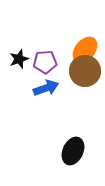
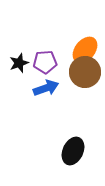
black star: moved 4 px down
brown circle: moved 1 px down
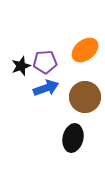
orange ellipse: rotated 12 degrees clockwise
black star: moved 2 px right, 3 px down
brown circle: moved 25 px down
black ellipse: moved 13 px up; rotated 12 degrees counterclockwise
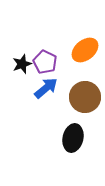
purple pentagon: rotated 30 degrees clockwise
black star: moved 1 px right, 2 px up
blue arrow: rotated 20 degrees counterclockwise
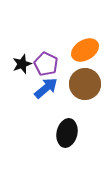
orange ellipse: rotated 8 degrees clockwise
purple pentagon: moved 1 px right, 2 px down
brown circle: moved 13 px up
black ellipse: moved 6 px left, 5 px up
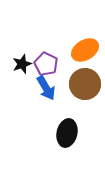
blue arrow: rotated 100 degrees clockwise
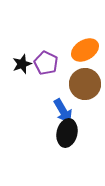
purple pentagon: moved 1 px up
blue arrow: moved 17 px right, 23 px down
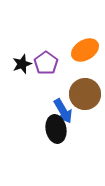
purple pentagon: rotated 10 degrees clockwise
brown circle: moved 10 px down
black ellipse: moved 11 px left, 4 px up; rotated 24 degrees counterclockwise
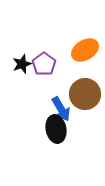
purple pentagon: moved 2 px left, 1 px down
blue arrow: moved 2 px left, 2 px up
